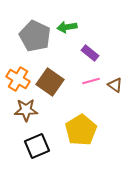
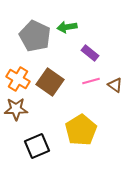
brown star: moved 10 px left, 1 px up
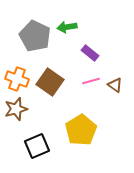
orange cross: moved 1 px left; rotated 10 degrees counterclockwise
brown star: rotated 15 degrees counterclockwise
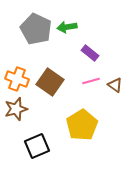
gray pentagon: moved 1 px right, 7 px up
yellow pentagon: moved 1 px right, 5 px up
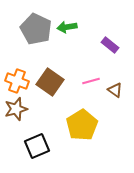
purple rectangle: moved 20 px right, 8 px up
orange cross: moved 2 px down
brown triangle: moved 5 px down
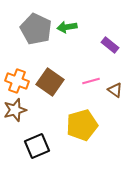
brown star: moved 1 px left, 1 px down
yellow pentagon: rotated 16 degrees clockwise
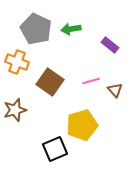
green arrow: moved 4 px right, 2 px down
orange cross: moved 19 px up
brown triangle: rotated 14 degrees clockwise
black square: moved 18 px right, 3 px down
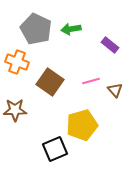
brown star: rotated 15 degrees clockwise
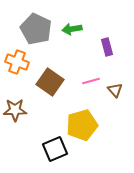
green arrow: moved 1 px right
purple rectangle: moved 3 px left, 2 px down; rotated 36 degrees clockwise
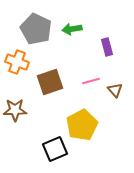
brown square: rotated 36 degrees clockwise
yellow pentagon: rotated 12 degrees counterclockwise
